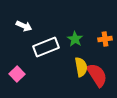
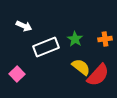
yellow semicircle: rotated 42 degrees counterclockwise
red semicircle: moved 1 px right; rotated 75 degrees clockwise
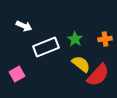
yellow semicircle: moved 3 px up
pink square: rotated 14 degrees clockwise
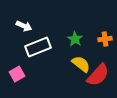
white rectangle: moved 8 px left
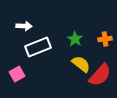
white arrow: rotated 21 degrees counterclockwise
red semicircle: moved 2 px right
